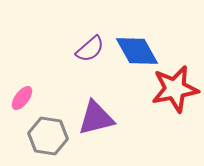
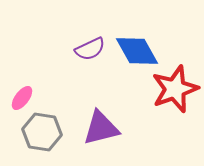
purple semicircle: rotated 16 degrees clockwise
red star: rotated 9 degrees counterclockwise
purple triangle: moved 5 px right, 10 px down
gray hexagon: moved 6 px left, 4 px up
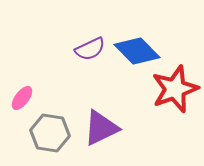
blue diamond: rotated 15 degrees counterclockwise
purple triangle: rotated 12 degrees counterclockwise
gray hexagon: moved 8 px right, 1 px down
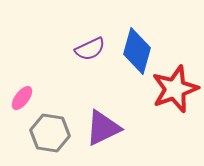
blue diamond: rotated 60 degrees clockwise
purple triangle: moved 2 px right
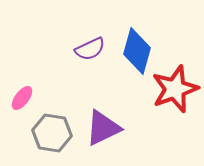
gray hexagon: moved 2 px right
